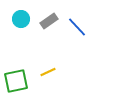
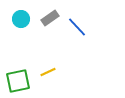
gray rectangle: moved 1 px right, 3 px up
green square: moved 2 px right
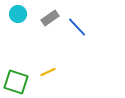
cyan circle: moved 3 px left, 5 px up
green square: moved 2 px left, 1 px down; rotated 30 degrees clockwise
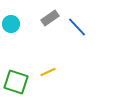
cyan circle: moved 7 px left, 10 px down
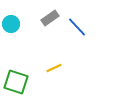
yellow line: moved 6 px right, 4 px up
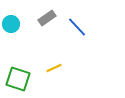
gray rectangle: moved 3 px left
green square: moved 2 px right, 3 px up
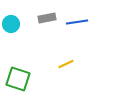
gray rectangle: rotated 24 degrees clockwise
blue line: moved 5 px up; rotated 55 degrees counterclockwise
yellow line: moved 12 px right, 4 px up
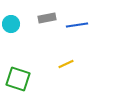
blue line: moved 3 px down
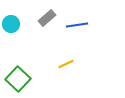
gray rectangle: rotated 30 degrees counterclockwise
green square: rotated 25 degrees clockwise
